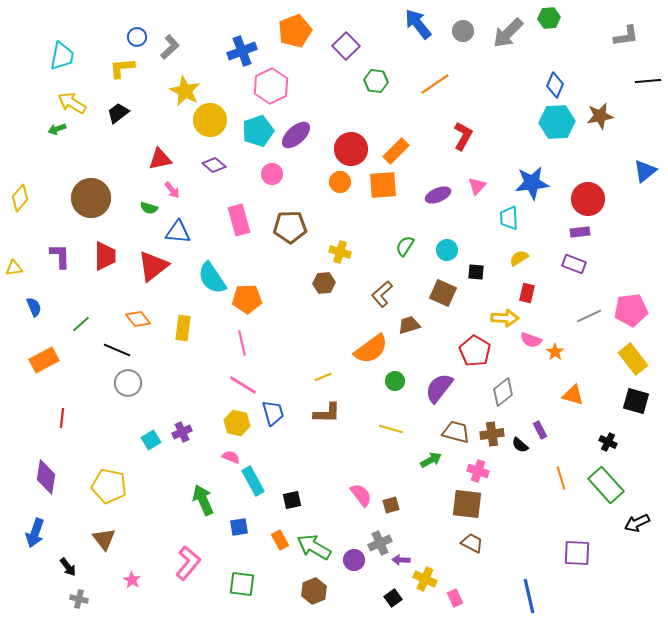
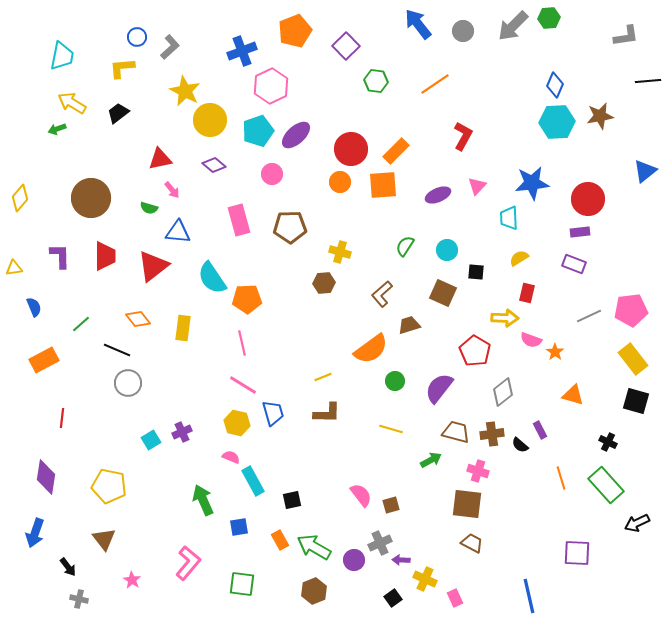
gray arrow at (508, 33): moved 5 px right, 7 px up
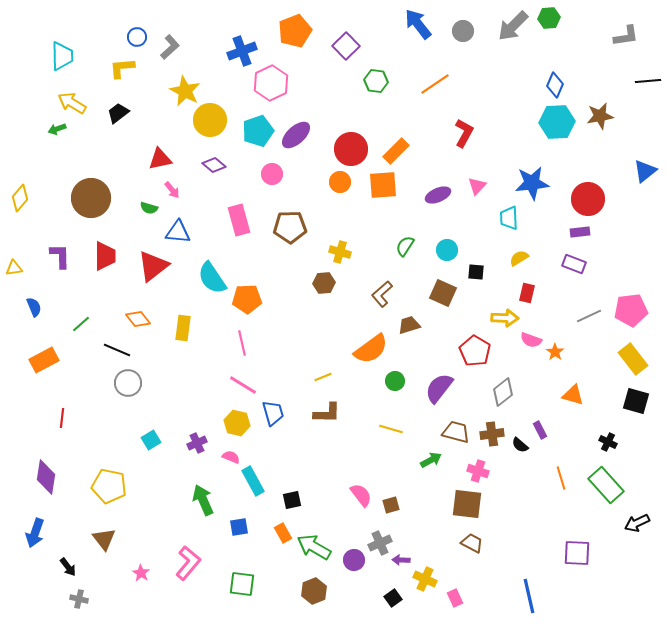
cyan trapezoid at (62, 56): rotated 12 degrees counterclockwise
pink hexagon at (271, 86): moved 3 px up
red L-shape at (463, 136): moved 1 px right, 3 px up
purple cross at (182, 432): moved 15 px right, 11 px down
orange rectangle at (280, 540): moved 3 px right, 7 px up
pink star at (132, 580): moved 9 px right, 7 px up
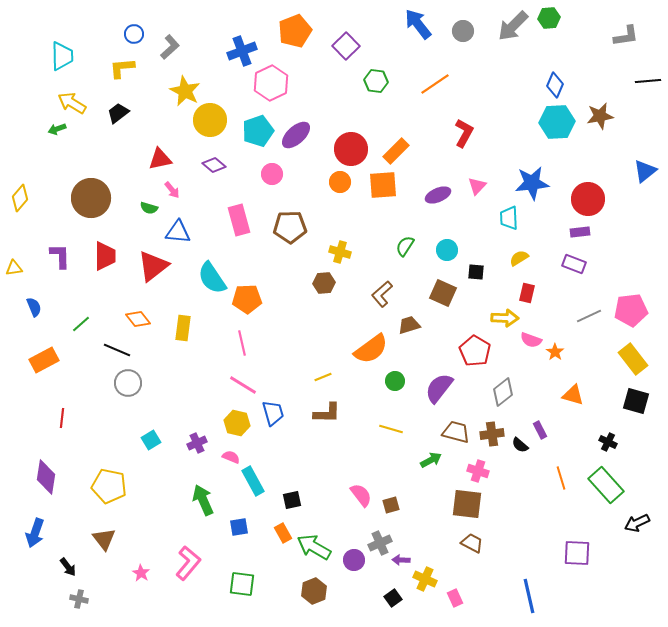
blue circle at (137, 37): moved 3 px left, 3 px up
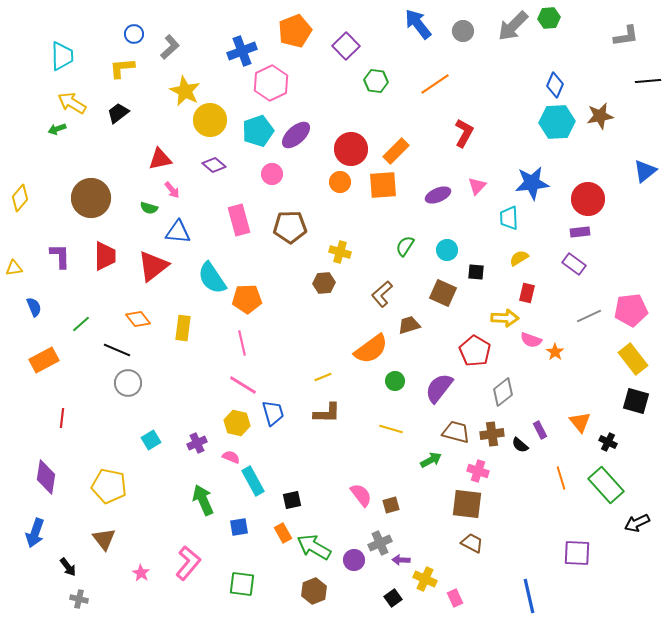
purple rectangle at (574, 264): rotated 15 degrees clockwise
orange triangle at (573, 395): moved 7 px right, 27 px down; rotated 35 degrees clockwise
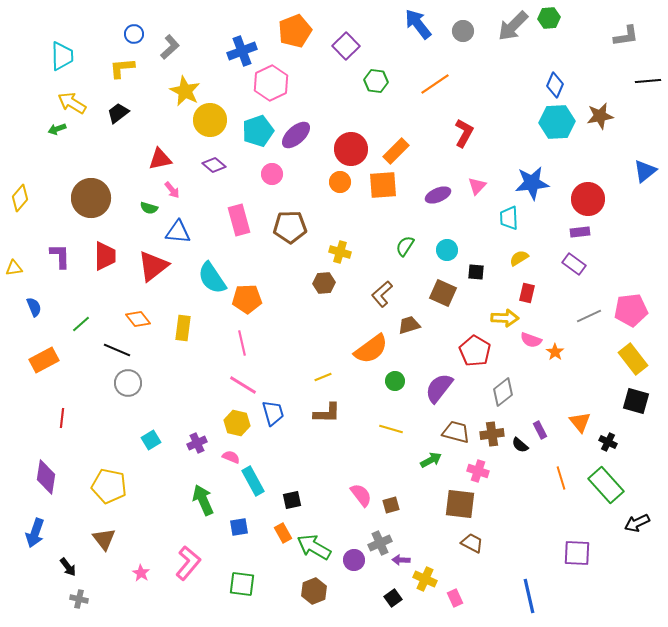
brown square at (467, 504): moved 7 px left
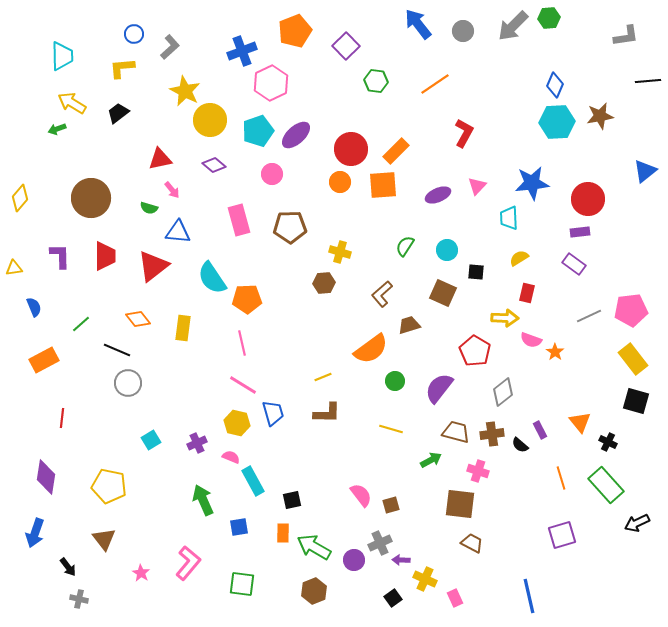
orange rectangle at (283, 533): rotated 30 degrees clockwise
purple square at (577, 553): moved 15 px left, 18 px up; rotated 20 degrees counterclockwise
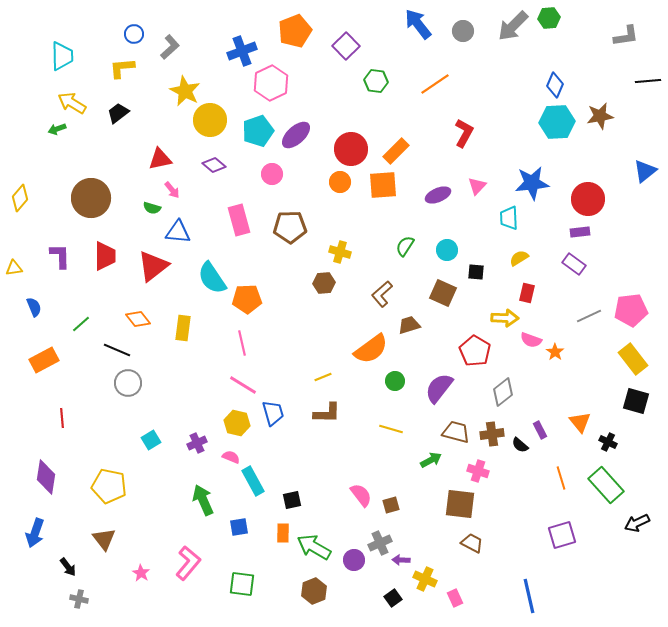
green semicircle at (149, 208): moved 3 px right
red line at (62, 418): rotated 12 degrees counterclockwise
